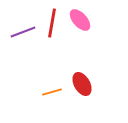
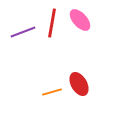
red ellipse: moved 3 px left
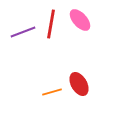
red line: moved 1 px left, 1 px down
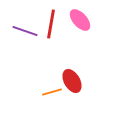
purple line: moved 2 px right, 1 px up; rotated 40 degrees clockwise
red ellipse: moved 7 px left, 3 px up
